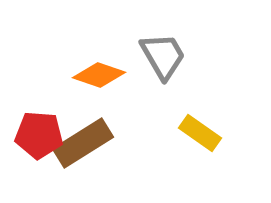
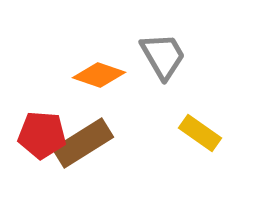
red pentagon: moved 3 px right
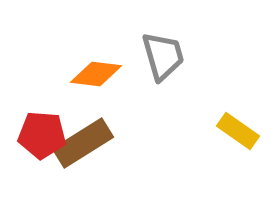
gray trapezoid: rotated 14 degrees clockwise
orange diamond: moved 3 px left, 1 px up; rotated 12 degrees counterclockwise
yellow rectangle: moved 38 px right, 2 px up
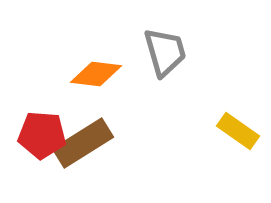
gray trapezoid: moved 2 px right, 4 px up
